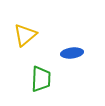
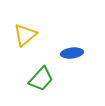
green trapezoid: rotated 40 degrees clockwise
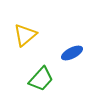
blue ellipse: rotated 20 degrees counterclockwise
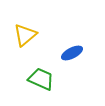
green trapezoid: rotated 108 degrees counterclockwise
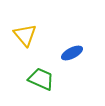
yellow triangle: rotated 30 degrees counterclockwise
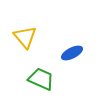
yellow triangle: moved 2 px down
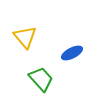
green trapezoid: rotated 24 degrees clockwise
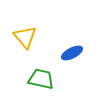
green trapezoid: rotated 36 degrees counterclockwise
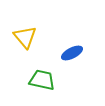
green trapezoid: moved 1 px right, 1 px down
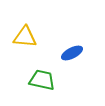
yellow triangle: rotated 45 degrees counterclockwise
